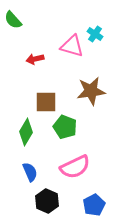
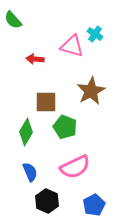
red arrow: rotated 18 degrees clockwise
brown star: rotated 20 degrees counterclockwise
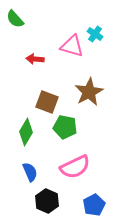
green semicircle: moved 2 px right, 1 px up
brown star: moved 2 px left, 1 px down
brown square: moved 1 px right; rotated 20 degrees clockwise
green pentagon: rotated 10 degrees counterclockwise
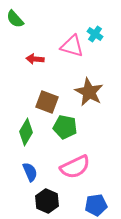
brown star: rotated 16 degrees counterclockwise
blue pentagon: moved 2 px right; rotated 20 degrees clockwise
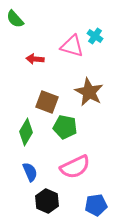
cyan cross: moved 2 px down
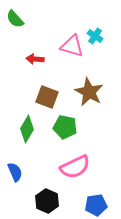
brown square: moved 5 px up
green diamond: moved 1 px right, 3 px up
blue semicircle: moved 15 px left
